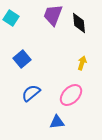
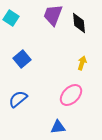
blue semicircle: moved 13 px left, 6 px down
blue triangle: moved 1 px right, 5 px down
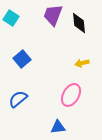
yellow arrow: rotated 120 degrees counterclockwise
pink ellipse: rotated 15 degrees counterclockwise
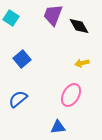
black diamond: moved 3 px down; rotated 25 degrees counterclockwise
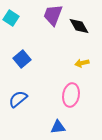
pink ellipse: rotated 20 degrees counterclockwise
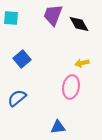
cyan square: rotated 28 degrees counterclockwise
black diamond: moved 2 px up
pink ellipse: moved 8 px up
blue semicircle: moved 1 px left, 1 px up
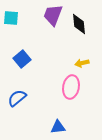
black diamond: rotated 25 degrees clockwise
